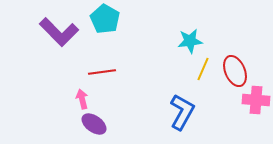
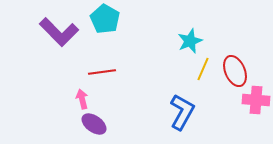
cyan star: rotated 15 degrees counterclockwise
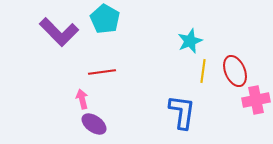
yellow line: moved 2 px down; rotated 15 degrees counterclockwise
pink cross: rotated 16 degrees counterclockwise
blue L-shape: rotated 21 degrees counterclockwise
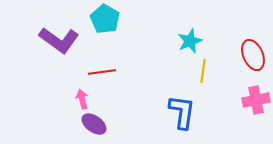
purple L-shape: moved 8 px down; rotated 9 degrees counterclockwise
red ellipse: moved 18 px right, 16 px up
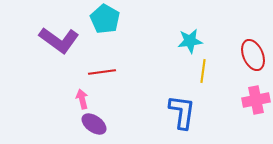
cyan star: rotated 15 degrees clockwise
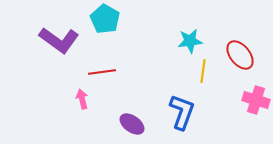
red ellipse: moved 13 px left; rotated 16 degrees counterclockwise
pink cross: rotated 28 degrees clockwise
blue L-shape: rotated 12 degrees clockwise
purple ellipse: moved 38 px right
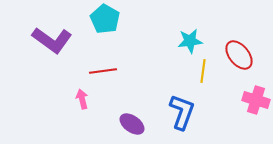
purple L-shape: moved 7 px left
red ellipse: moved 1 px left
red line: moved 1 px right, 1 px up
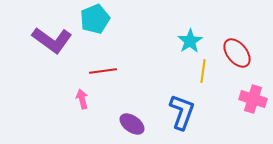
cyan pentagon: moved 10 px left; rotated 20 degrees clockwise
cyan star: rotated 25 degrees counterclockwise
red ellipse: moved 2 px left, 2 px up
pink cross: moved 3 px left, 1 px up
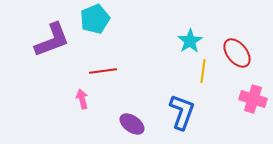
purple L-shape: rotated 57 degrees counterclockwise
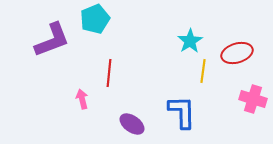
red ellipse: rotated 68 degrees counterclockwise
red line: moved 6 px right, 2 px down; rotated 76 degrees counterclockwise
blue L-shape: rotated 21 degrees counterclockwise
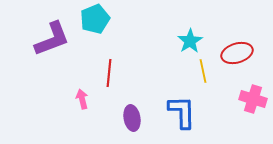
purple L-shape: moved 1 px up
yellow line: rotated 20 degrees counterclockwise
purple ellipse: moved 6 px up; rotated 45 degrees clockwise
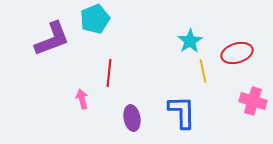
pink cross: moved 2 px down
